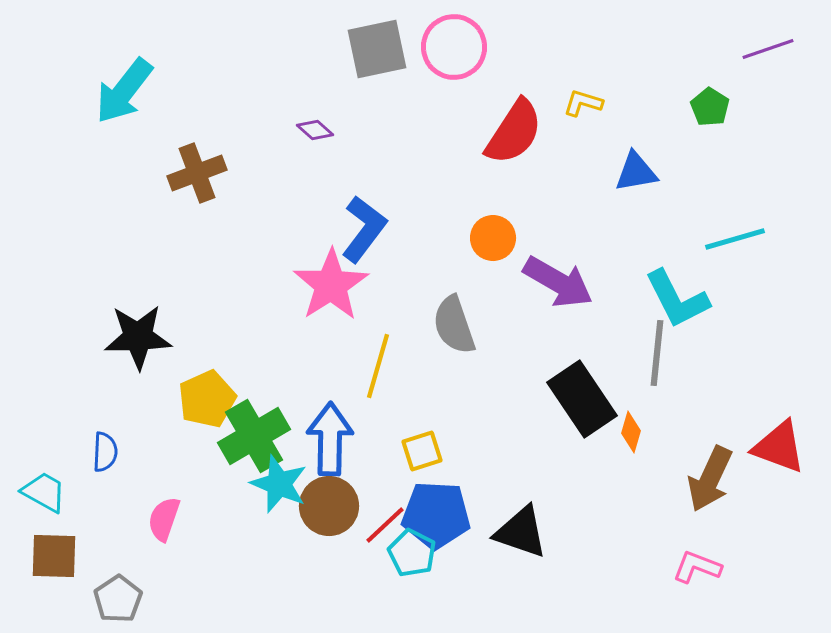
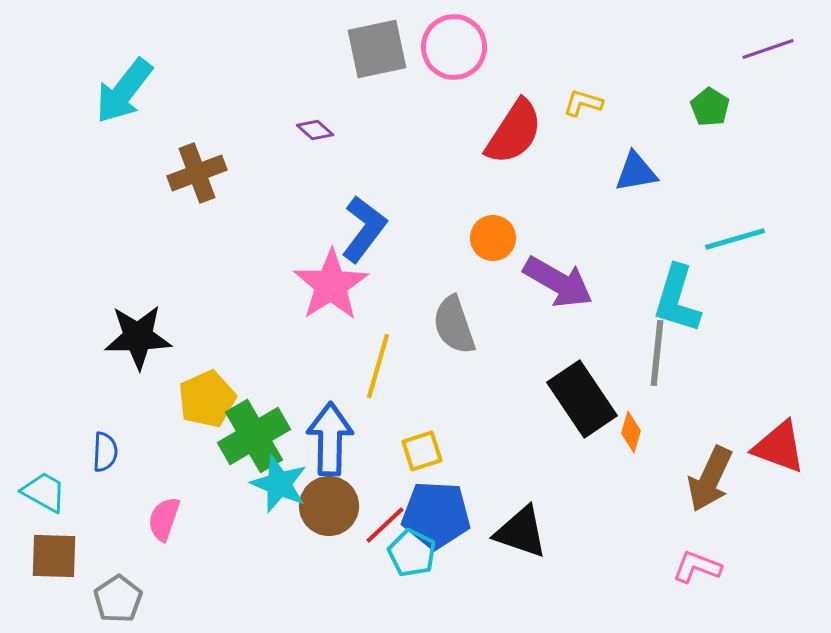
cyan L-shape: rotated 44 degrees clockwise
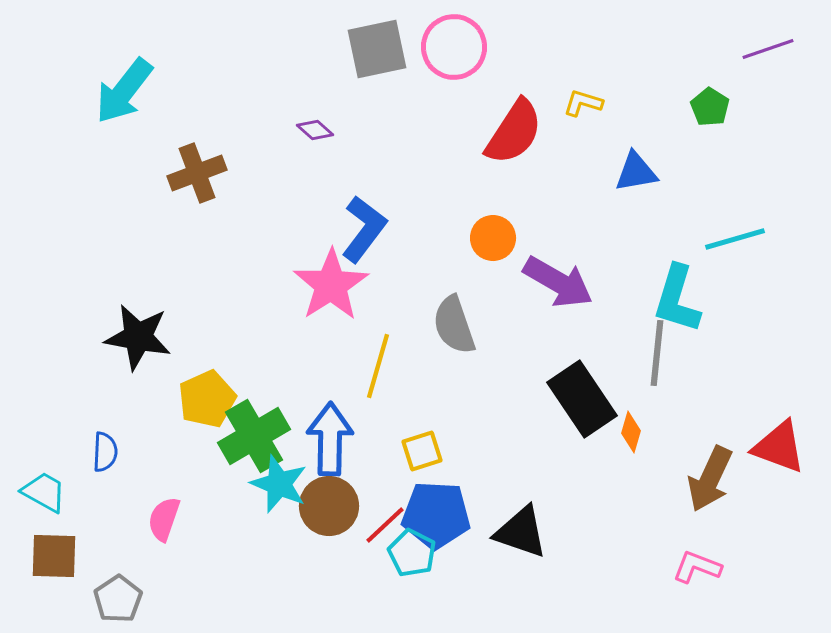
black star: rotated 12 degrees clockwise
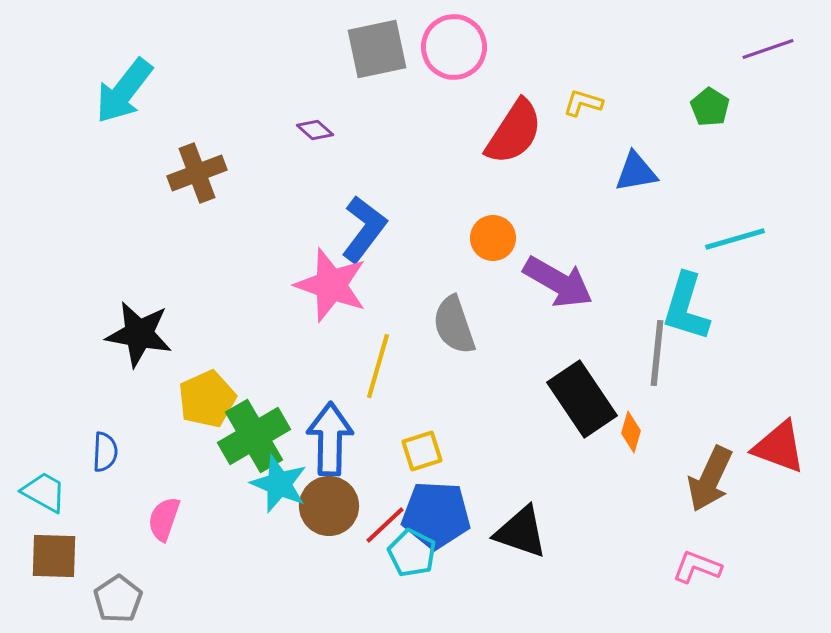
pink star: rotated 20 degrees counterclockwise
cyan L-shape: moved 9 px right, 8 px down
black star: moved 1 px right, 3 px up
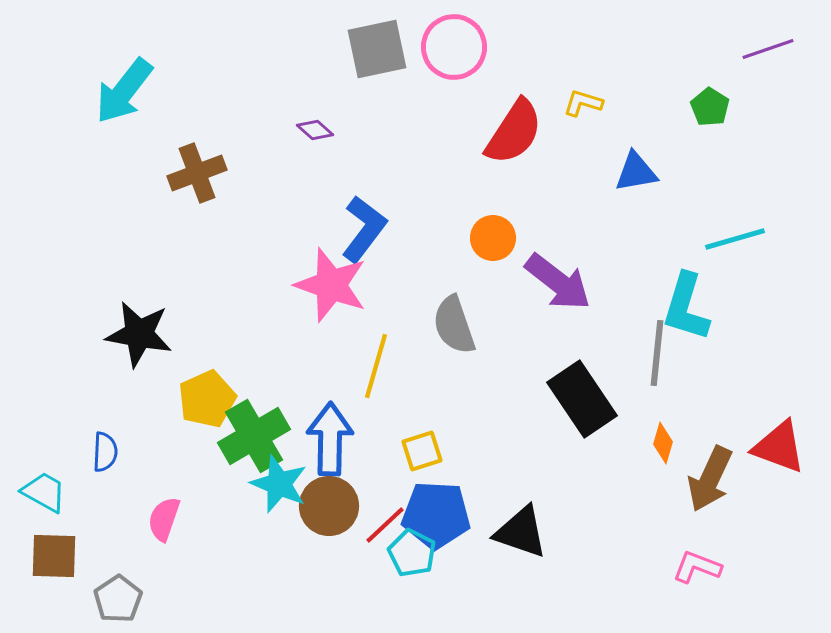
purple arrow: rotated 8 degrees clockwise
yellow line: moved 2 px left
orange diamond: moved 32 px right, 11 px down
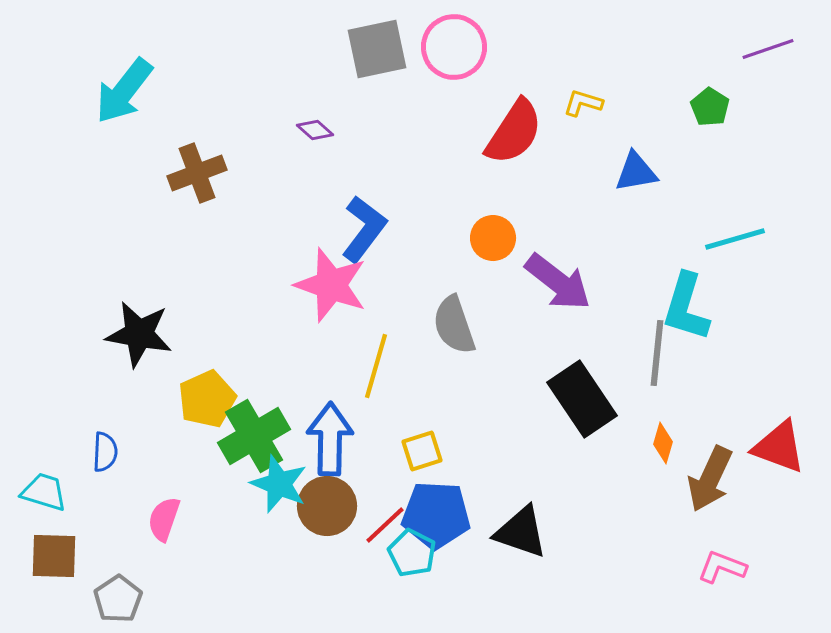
cyan trapezoid: rotated 12 degrees counterclockwise
brown circle: moved 2 px left
pink L-shape: moved 25 px right
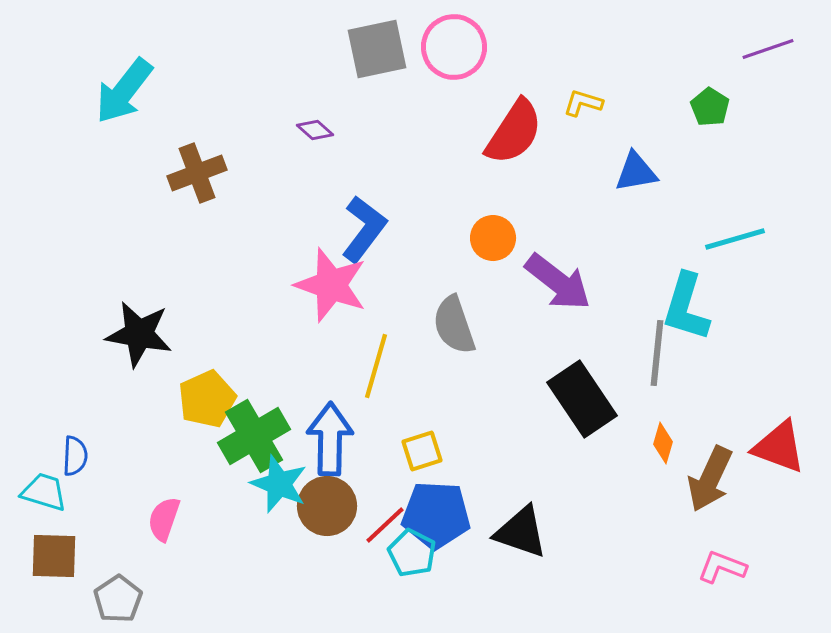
blue semicircle: moved 30 px left, 4 px down
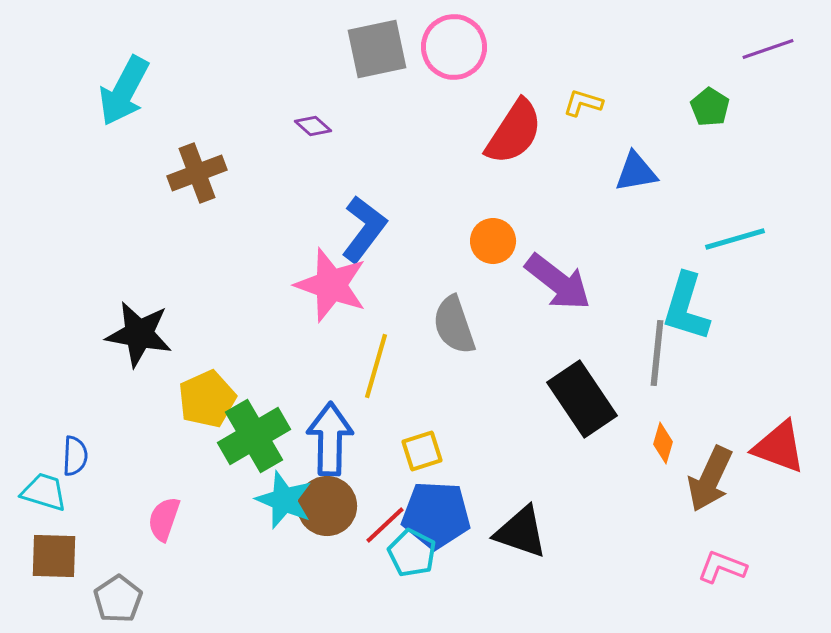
cyan arrow: rotated 10 degrees counterclockwise
purple diamond: moved 2 px left, 4 px up
orange circle: moved 3 px down
cyan star: moved 5 px right, 16 px down
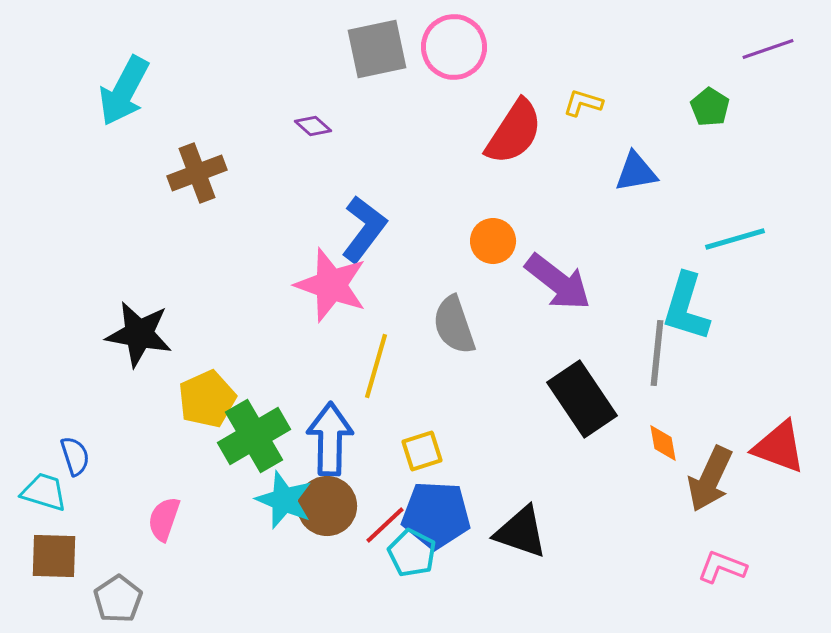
orange diamond: rotated 27 degrees counterclockwise
blue semicircle: rotated 21 degrees counterclockwise
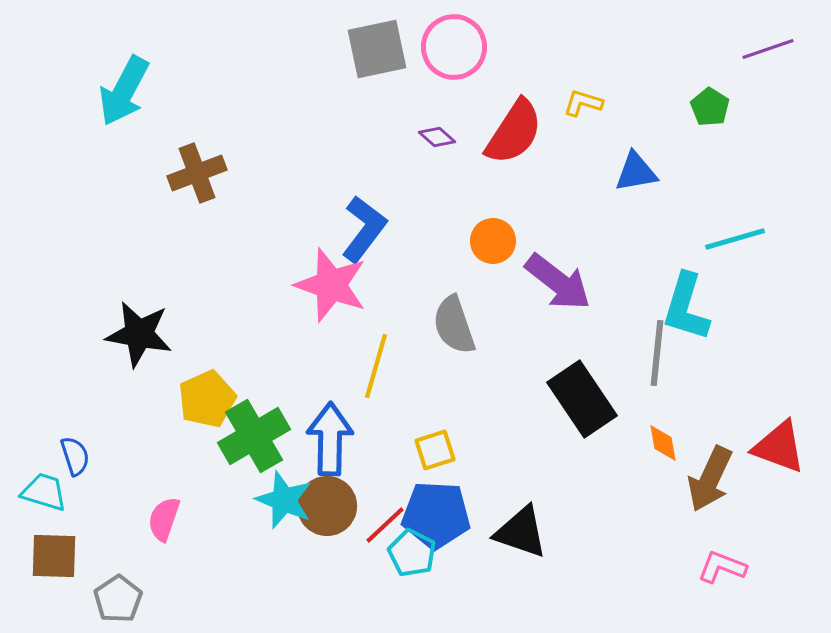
purple diamond: moved 124 px right, 11 px down
yellow square: moved 13 px right, 1 px up
